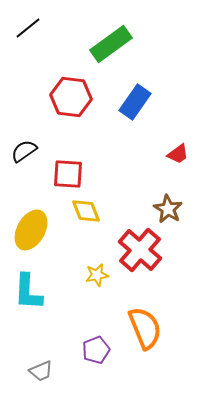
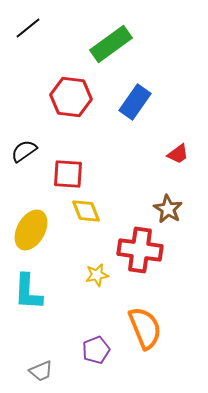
red cross: rotated 33 degrees counterclockwise
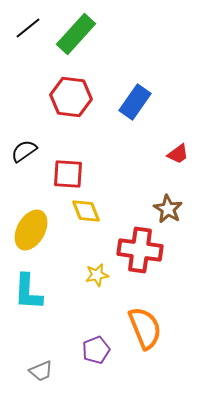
green rectangle: moved 35 px left, 10 px up; rotated 12 degrees counterclockwise
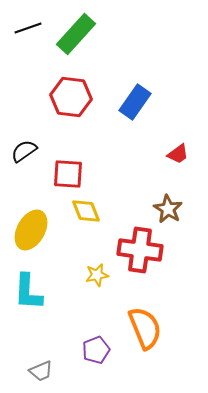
black line: rotated 20 degrees clockwise
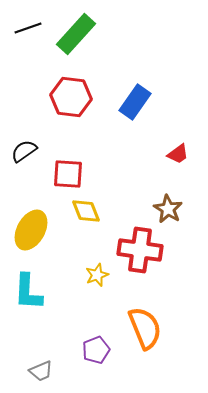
yellow star: rotated 10 degrees counterclockwise
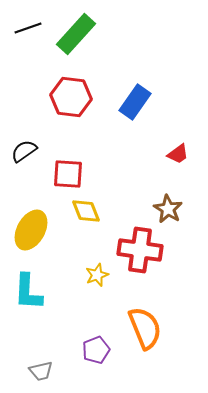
gray trapezoid: rotated 10 degrees clockwise
